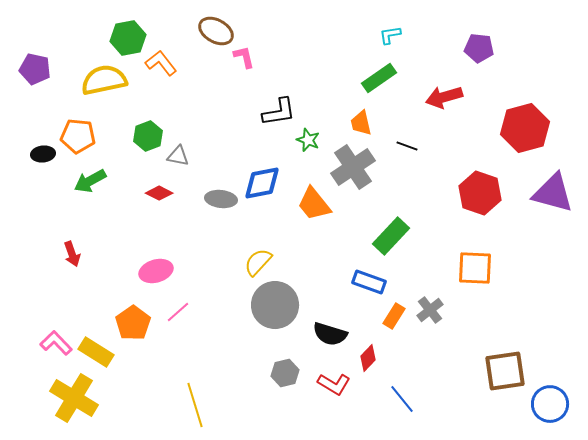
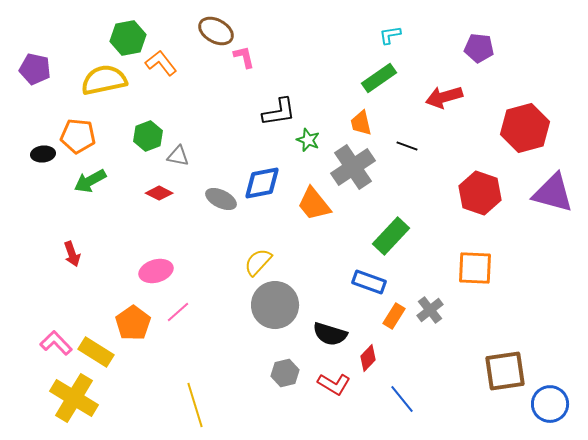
gray ellipse at (221, 199): rotated 20 degrees clockwise
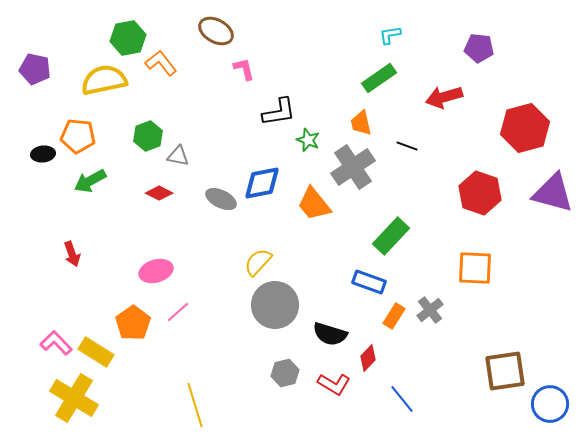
pink L-shape at (244, 57): moved 12 px down
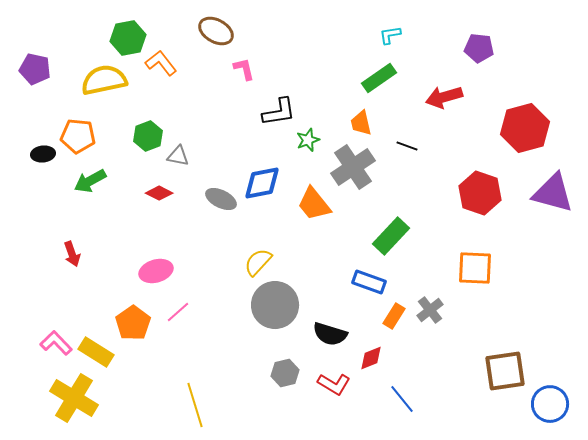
green star at (308, 140): rotated 30 degrees clockwise
red diamond at (368, 358): moved 3 px right; rotated 24 degrees clockwise
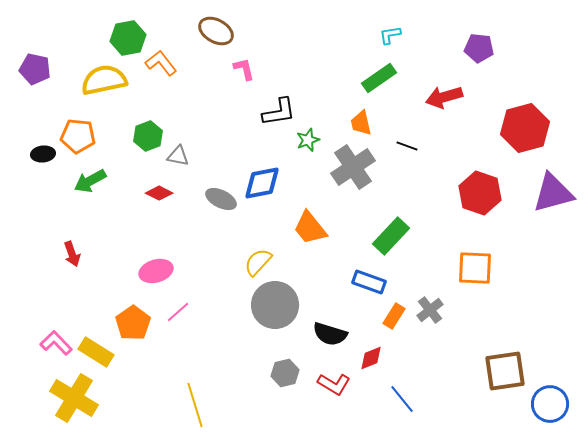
purple triangle at (553, 193): rotated 30 degrees counterclockwise
orange trapezoid at (314, 204): moved 4 px left, 24 px down
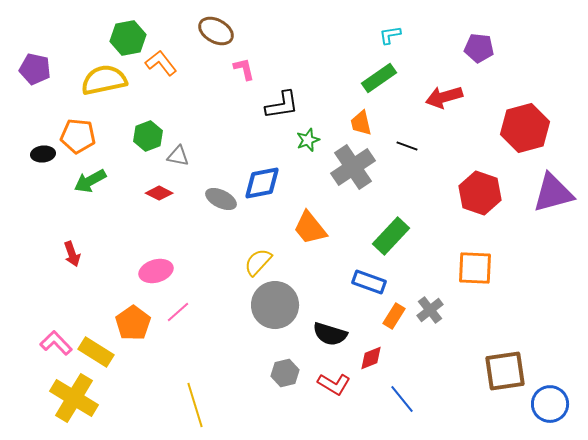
black L-shape at (279, 112): moved 3 px right, 7 px up
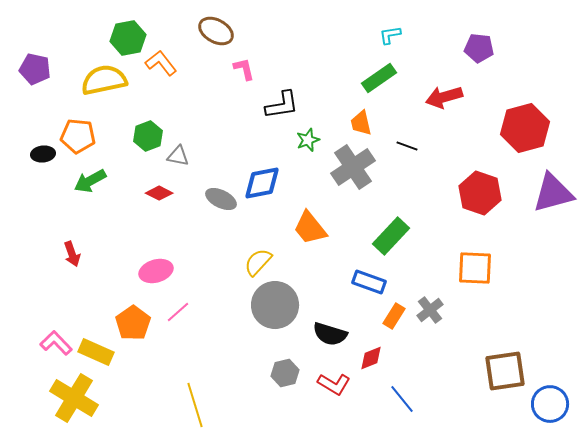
yellow rectangle at (96, 352): rotated 8 degrees counterclockwise
